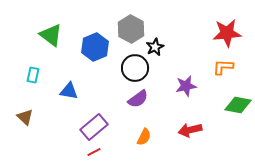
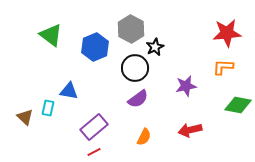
cyan rectangle: moved 15 px right, 33 px down
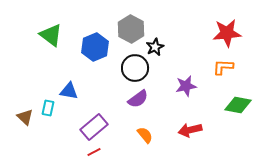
orange semicircle: moved 1 px right, 2 px up; rotated 66 degrees counterclockwise
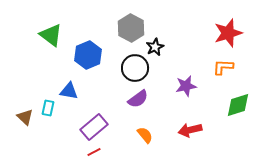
gray hexagon: moved 1 px up
red star: moved 1 px right; rotated 12 degrees counterclockwise
blue hexagon: moved 7 px left, 8 px down
green diamond: rotated 28 degrees counterclockwise
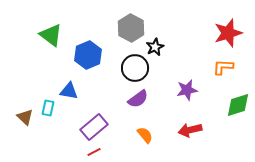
purple star: moved 1 px right, 4 px down
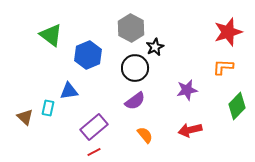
red star: moved 1 px up
blue triangle: rotated 18 degrees counterclockwise
purple semicircle: moved 3 px left, 2 px down
green diamond: moved 1 px left, 1 px down; rotated 28 degrees counterclockwise
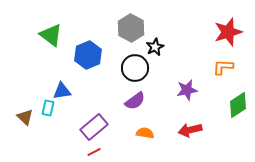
blue triangle: moved 7 px left
green diamond: moved 1 px right, 1 px up; rotated 12 degrees clockwise
orange semicircle: moved 2 px up; rotated 42 degrees counterclockwise
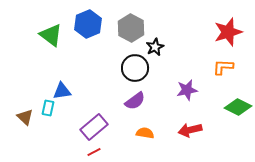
blue hexagon: moved 31 px up
green diamond: moved 2 px down; rotated 60 degrees clockwise
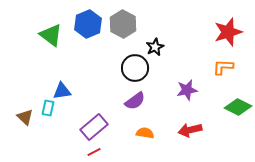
gray hexagon: moved 8 px left, 4 px up
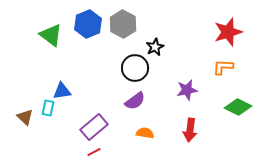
red arrow: rotated 70 degrees counterclockwise
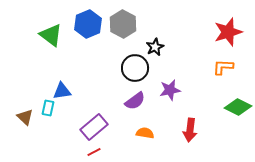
purple star: moved 17 px left
